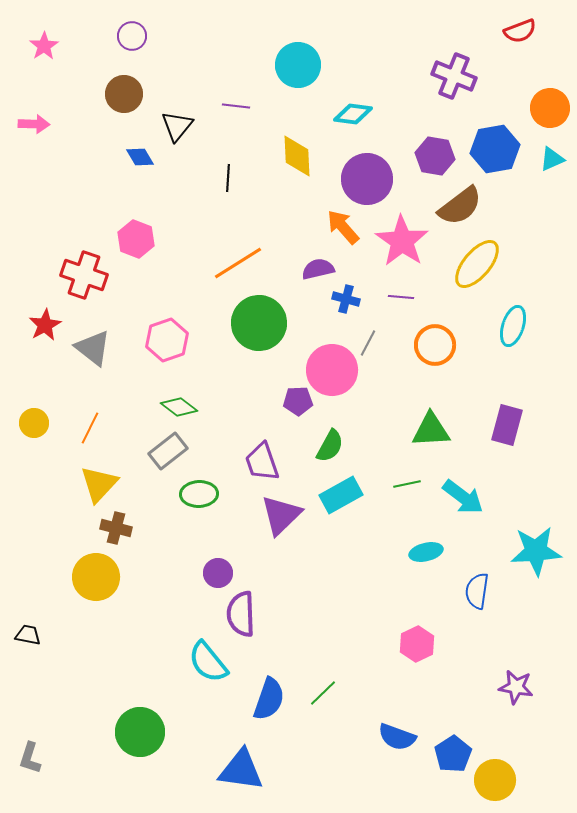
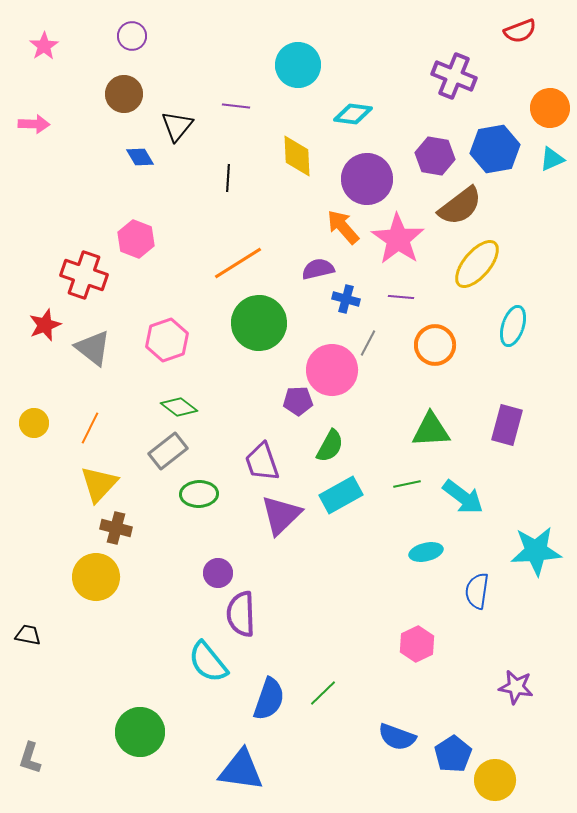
pink star at (402, 241): moved 4 px left, 2 px up
red star at (45, 325): rotated 8 degrees clockwise
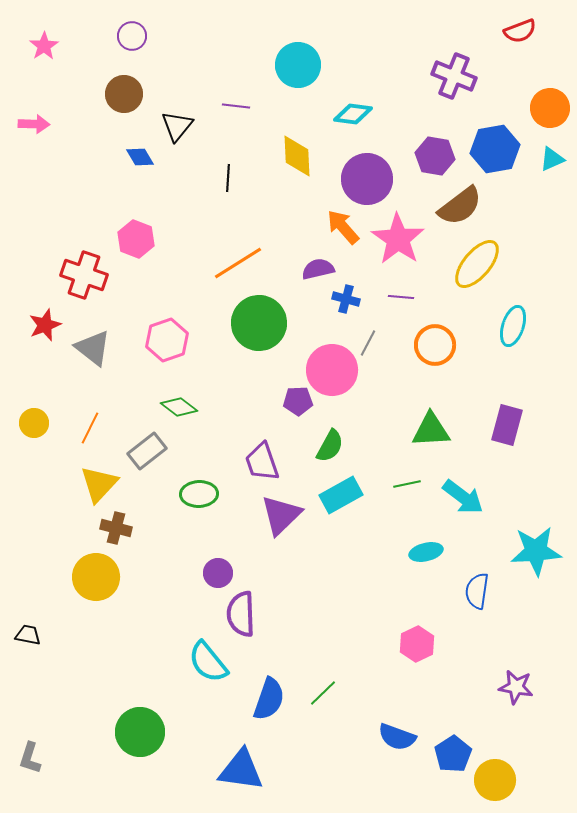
gray rectangle at (168, 451): moved 21 px left
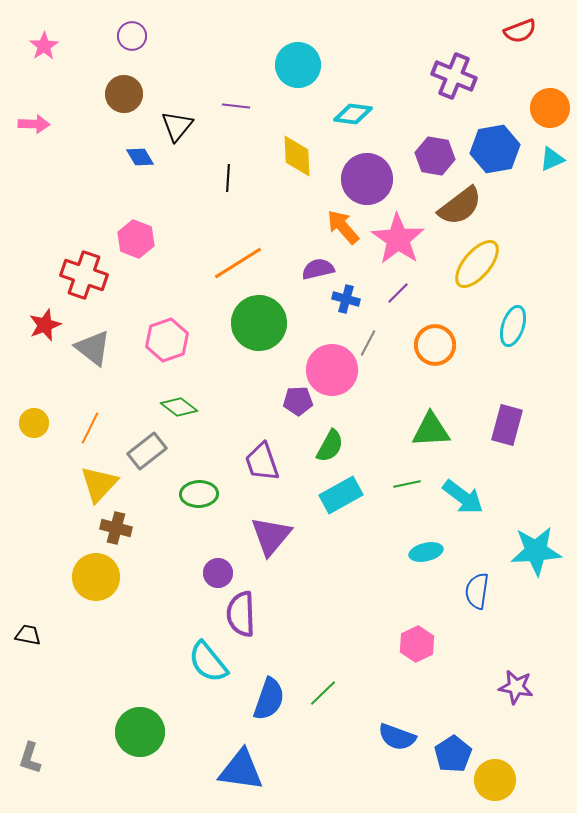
purple line at (401, 297): moved 3 px left, 4 px up; rotated 50 degrees counterclockwise
purple triangle at (281, 515): moved 10 px left, 21 px down; rotated 6 degrees counterclockwise
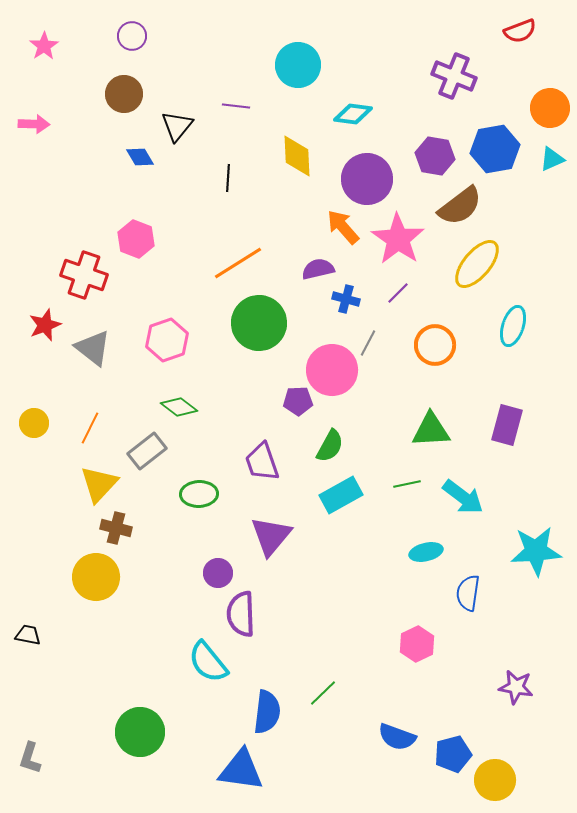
blue semicircle at (477, 591): moved 9 px left, 2 px down
blue semicircle at (269, 699): moved 2 px left, 13 px down; rotated 12 degrees counterclockwise
blue pentagon at (453, 754): rotated 18 degrees clockwise
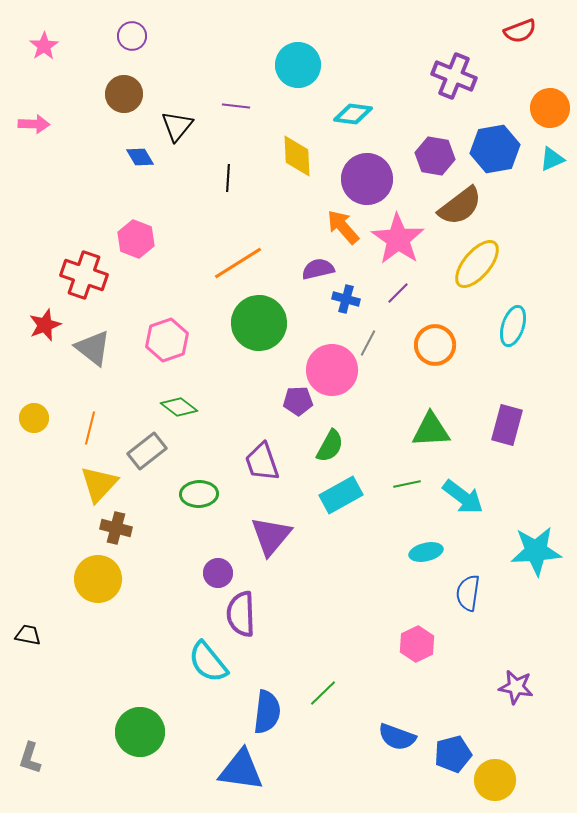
yellow circle at (34, 423): moved 5 px up
orange line at (90, 428): rotated 12 degrees counterclockwise
yellow circle at (96, 577): moved 2 px right, 2 px down
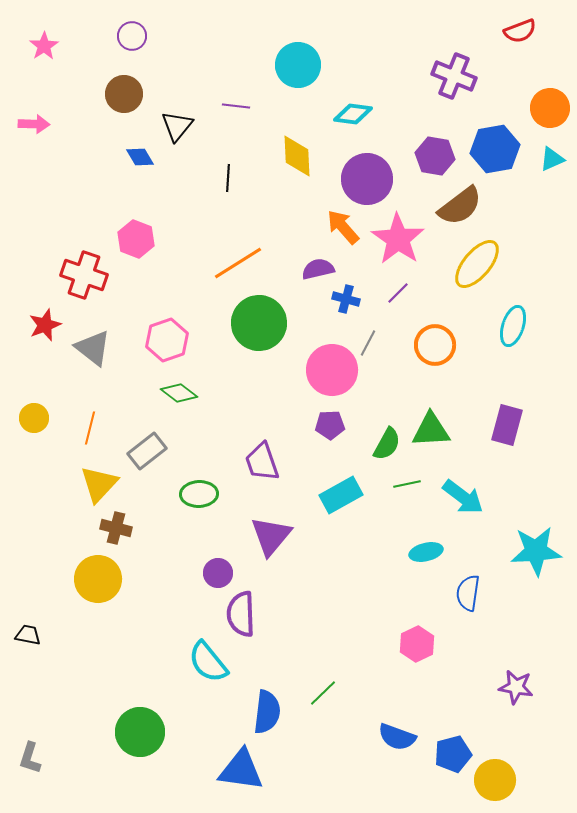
purple pentagon at (298, 401): moved 32 px right, 24 px down
green diamond at (179, 407): moved 14 px up
green semicircle at (330, 446): moved 57 px right, 2 px up
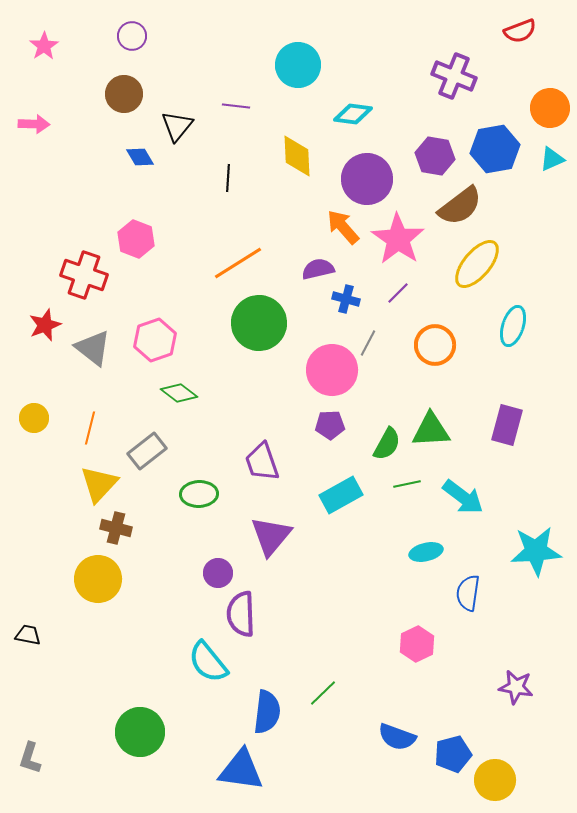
pink hexagon at (167, 340): moved 12 px left
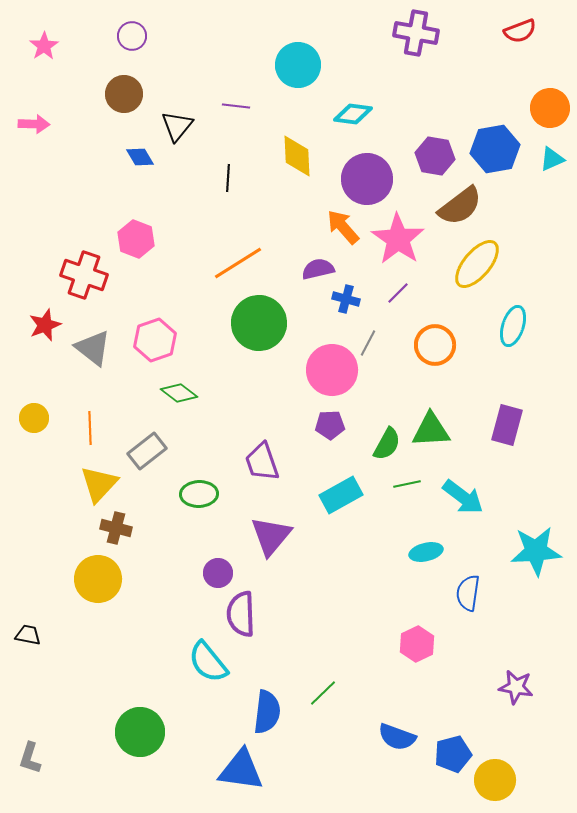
purple cross at (454, 76): moved 38 px left, 43 px up; rotated 12 degrees counterclockwise
orange line at (90, 428): rotated 16 degrees counterclockwise
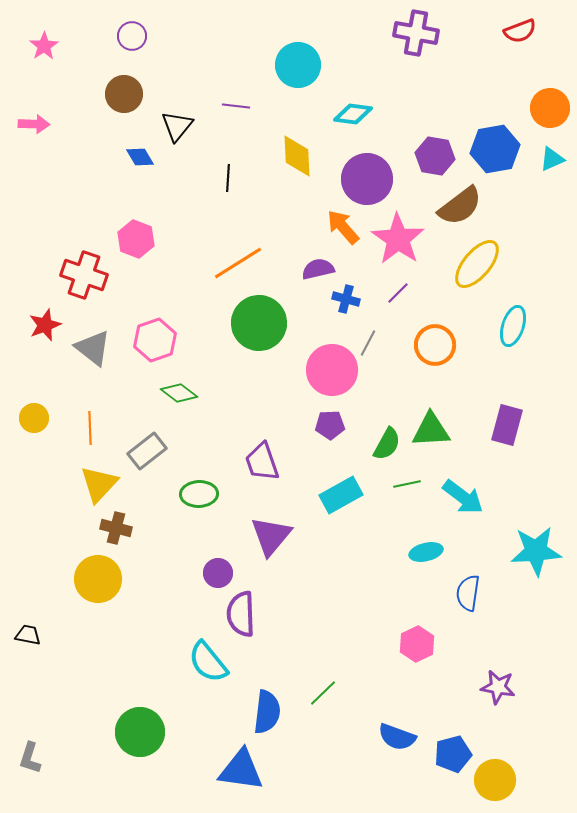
purple star at (516, 687): moved 18 px left
